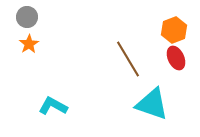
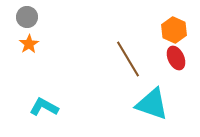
orange hexagon: rotated 15 degrees counterclockwise
cyan L-shape: moved 9 px left, 1 px down
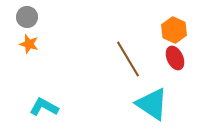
orange star: rotated 24 degrees counterclockwise
red ellipse: moved 1 px left
cyan triangle: rotated 15 degrees clockwise
